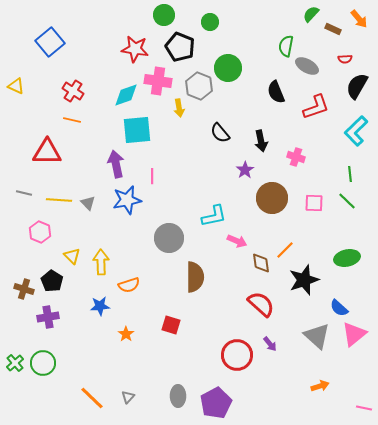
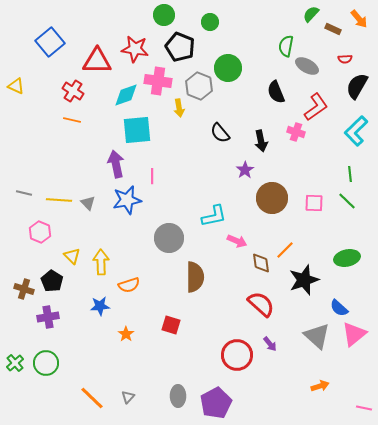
red L-shape at (316, 107): rotated 16 degrees counterclockwise
red triangle at (47, 152): moved 50 px right, 91 px up
pink cross at (296, 157): moved 25 px up
green circle at (43, 363): moved 3 px right
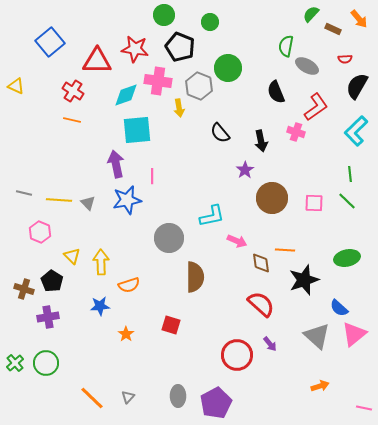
cyan L-shape at (214, 216): moved 2 px left
orange line at (285, 250): rotated 48 degrees clockwise
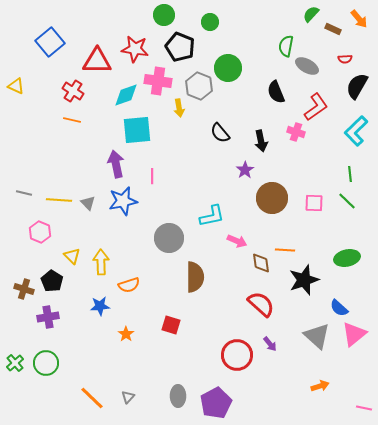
blue star at (127, 200): moved 4 px left, 1 px down
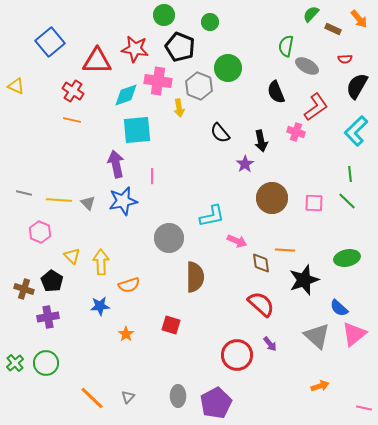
purple star at (245, 170): moved 6 px up
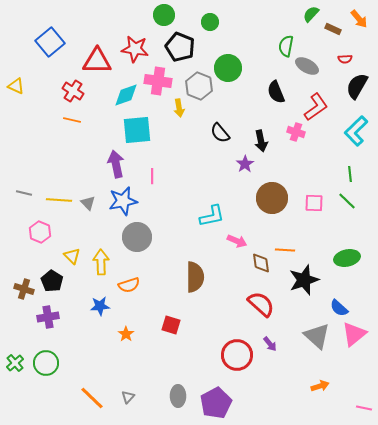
gray circle at (169, 238): moved 32 px left, 1 px up
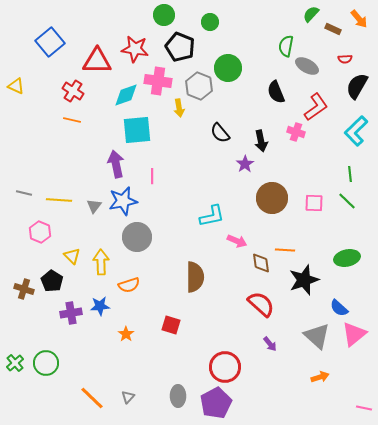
gray triangle at (88, 203): moved 6 px right, 3 px down; rotated 21 degrees clockwise
purple cross at (48, 317): moved 23 px right, 4 px up
red circle at (237, 355): moved 12 px left, 12 px down
orange arrow at (320, 386): moved 9 px up
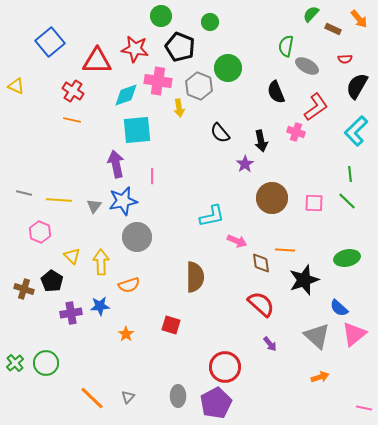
green circle at (164, 15): moved 3 px left, 1 px down
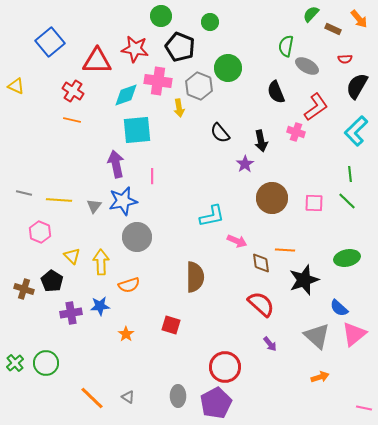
gray triangle at (128, 397): rotated 40 degrees counterclockwise
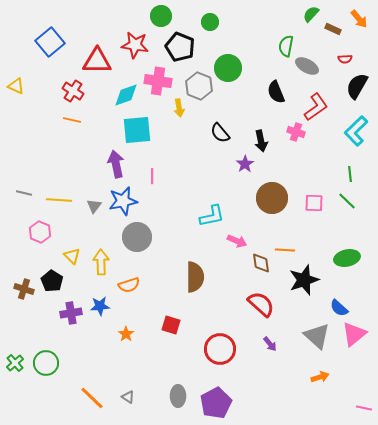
red star at (135, 49): moved 4 px up
red circle at (225, 367): moved 5 px left, 18 px up
